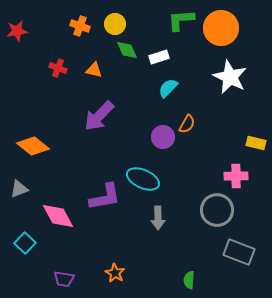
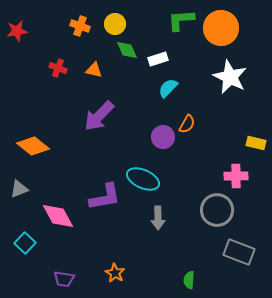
white rectangle: moved 1 px left, 2 px down
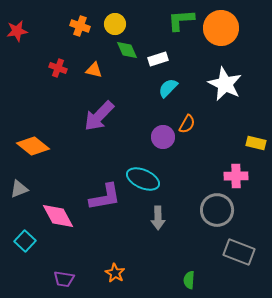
white star: moved 5 px left, 7 px down
cyan square: moved 2 px up
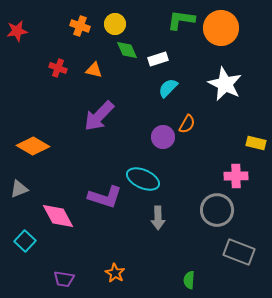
green L-shape: rotated 12 degrees clockwise
orange diamond: rotated 8 degrees counterclockwise
purple L-shape: rotated 28 degrees clockwise
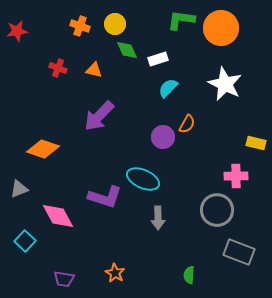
orange diamond: moved 10 px right, 3 px down; rotated 12 degrees counterclockwise
green semicircle: moved 5 px up
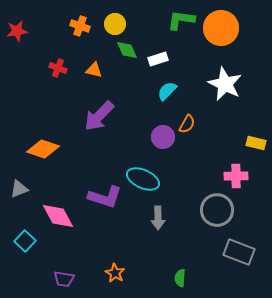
cyan semicircle: moved 1 px left, 3 px down
green semicircle: moved 9 px left, 3 px down
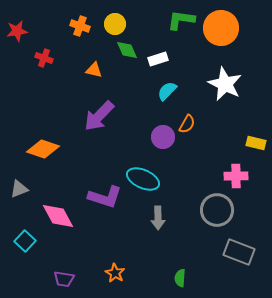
red cross: moved 14 px left, 10 px up
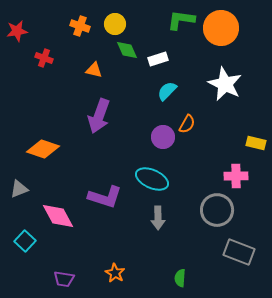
purple arrow: rotated 24 degrees counterclockwise
cyan ellipse: moved 9 px right
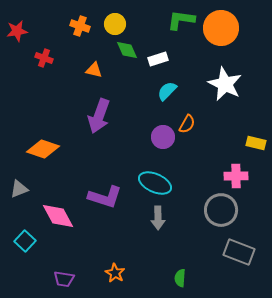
cyan ellipse: moved 3 px right, 4 px down
gray circle: moved 4 px right
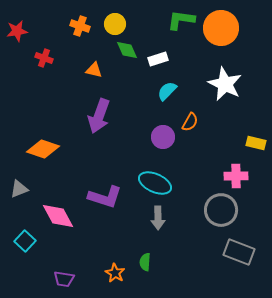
orange semicircle: moved 3 px right, 2 px up
green semicircle: moved 35 px left, 16 px up
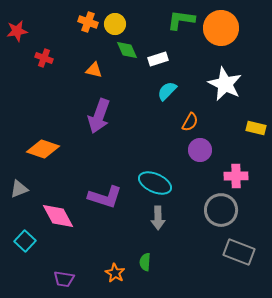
orange cross: moved 8 px right, 4 px up
purple circle: moved 37 px right, 13 px down
yellow rectangle: moved 15 px up
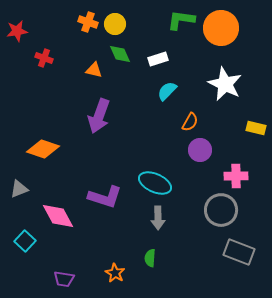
green diamond: moved 7 px left, 4 px down
green semicircle: moved 5 px right, 4 px up
